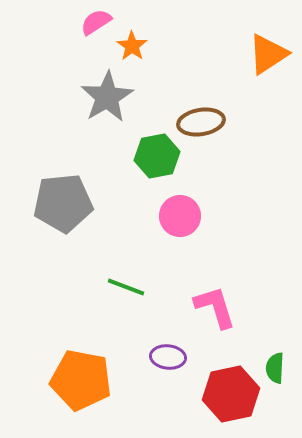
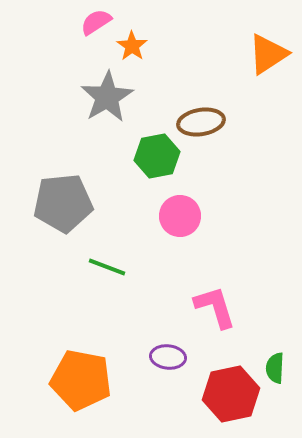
green line: moved 19 px left, 20 px up
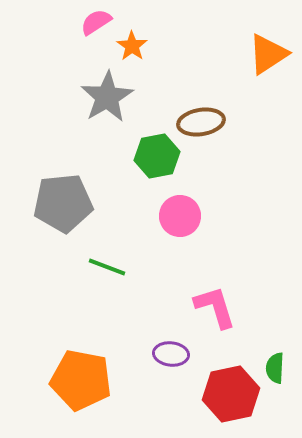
purple ellipse: moved 3 px right, 3 px up
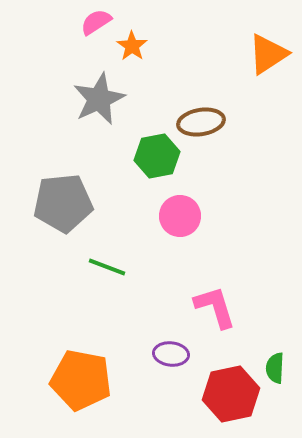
gray star: moved 8 px left, 2 px down; rotated 6 degrees clockwise
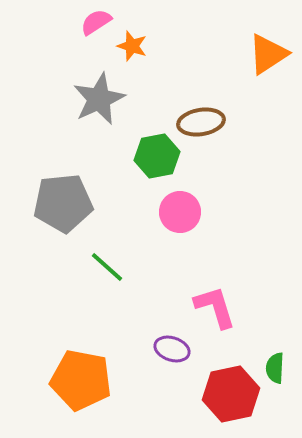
orange star: rotated 16 degrees counterclockwise
pink circle: moved 4 px up
green line: rotated 21 degrees clockwise
purple ellipse: moved 1 px right, 5 px up; rotated 12 degrees clockwise
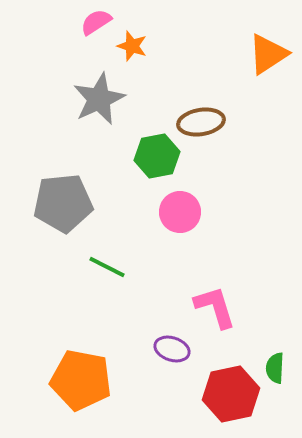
green line: rotated 15 degrees counterclockwise
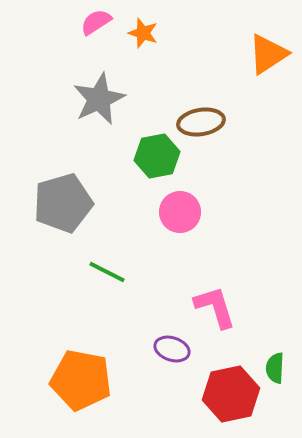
orange star: moved 11 px right, 13 px up
gray pentagon: rotated 10 degrees counterclockwise
green line: moved 5 px down
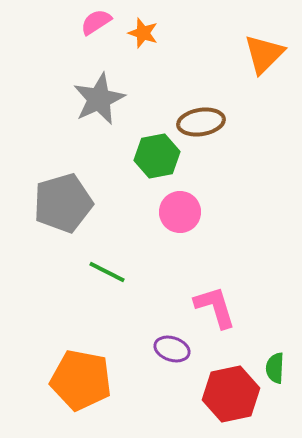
orange triangle: moved 4 px left; rotated 12 degrees counterclockwise
